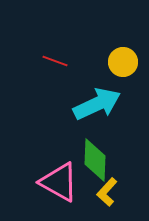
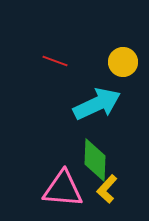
pink triangle: moved 4 px right, 7 px down; rotated 24 degrees counterclockwise
yellow L-shape: moved 3 px up
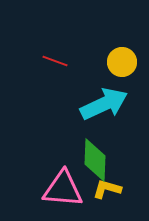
yellow circle: moved 1 px left
cyan arrow: moved 7 px right
yellow L-shape: rotated 64 degrees clockwise
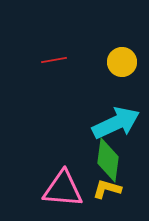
red line: moved 1 px left, 1 px up; rotated 30 degrees counterclockwise
cyan arrow: moved 12 px right, 19 px down
green diamond: moved 13 px right; rotated 6 degrees clockwise
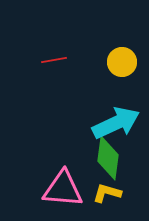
green diamond: moved 2 px up
yellow L-shape: moved 4 px down
